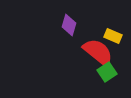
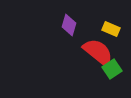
yellow rectangle: moved 2 px left, 7 px up
green square: moved 5 px right, 3 px up
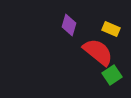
green square: moved 6 px down
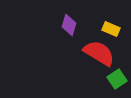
red semicircle: moved 1 px right, 1 px down; rotated 8 degrees counterclockwise
green square: moved 5 px right, 4 px down
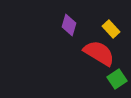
yellow rectangle: rotated 24 degrees clockwise
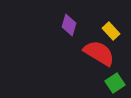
yellow rectangle: moved 2 px down
green square: moved 2 px left, 4 px down
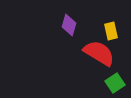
yellow rectangle: rotated 30 degrees clockwise
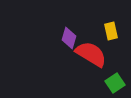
purple diamond: moved 13 px down
red semicircle: moved 8 px left, 1 px down
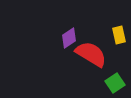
yellow rectangle: moved 8 px right, 4 px down
purple diamond: rotated 40 degrees clockwise
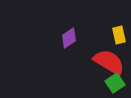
red semicircle: moved 18 px right, 8 px down
